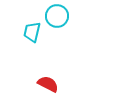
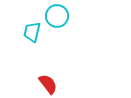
red semicircle: rotated 25 degrees clockwise
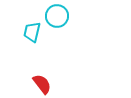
red semicircle: moved 6 px left
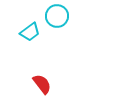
cyan trapezoid: moved 2 px left; rotated 140 degrees counterclockwise
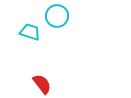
cyan trapezoid: rotated 125 degrees counterclockwise
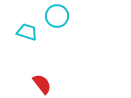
cyan trapezoid: moved 3 px left
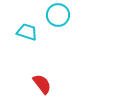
cyan circle: moved 1 px right, 1 px up
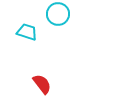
cyan circle: moved 1 px up
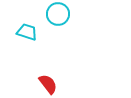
red semicircle: moved 6 px right
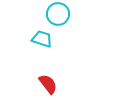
cyan trapezoid: moved 15 px right, 7 px down
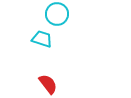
cyan circle: moved 1 px left
